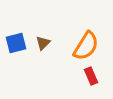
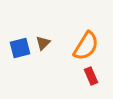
blue square: moved 4 px right, 5 px down
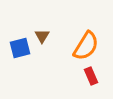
brown triangle: moved 1 px left, 7 px up; rotated 14 degrees counterclockwise
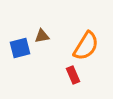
brown triangle: rotated 49 degrees clockwise
red rectangle: moved 18 px left, 1 px up
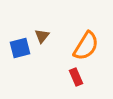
brown triangle: rotated 42 degrees counterclockwise
red rectangle: moved 3 px right, 2 px down
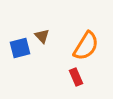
brown triangle: rotated 21 degrees counterclockwise
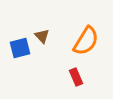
orange semicircle: moved 5 px up
